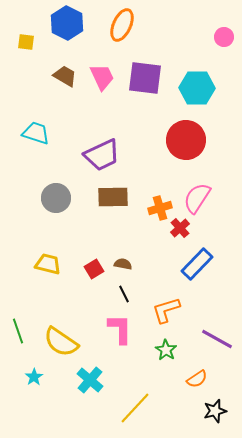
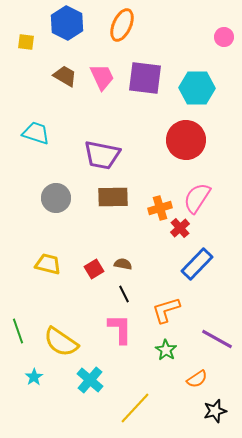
purple trapezoid: rotated 36 degrees clockwise
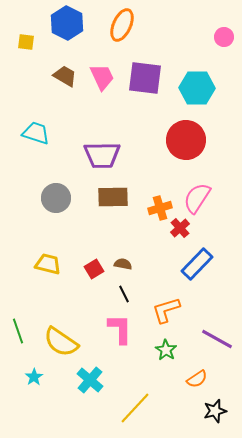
purple trapezoid: rotated 12 degrees counterclockwise
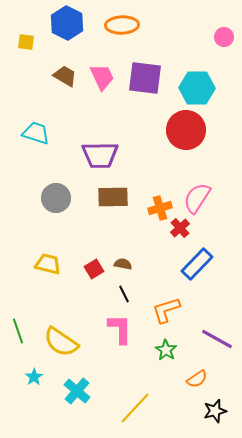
orange ellipse: rotated 64 degrees clockwise
red circle: moved 10 px up
purple trapezoid: moved 2 px left
cyan cross: moved 13 px left, 11 px down
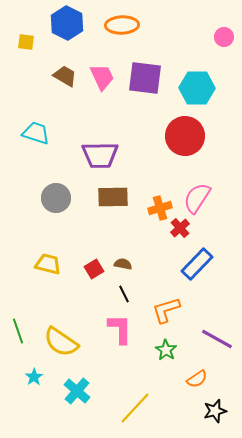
red circle: moved 1 px left, 6 px down
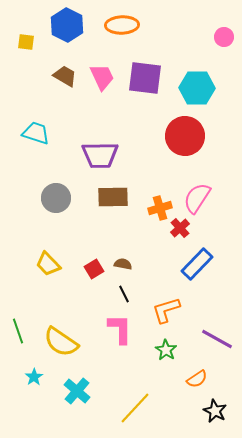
blue hexagon: moved 2 px down
yellow trapezoid: rotated 148 degrees counterclockwise
black star: rotated 30 degrees counterclockwise
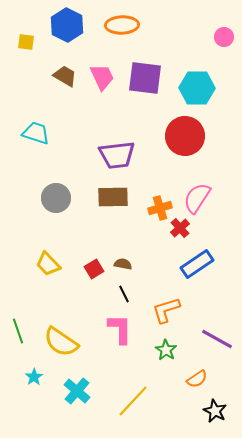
purple trapezoid: moved 17 px right; rotated 6 degrees counterclockwise
blue rectangle: rotated 12 degrees clockwise
yellow line: moved 2 px left, 7 px up
